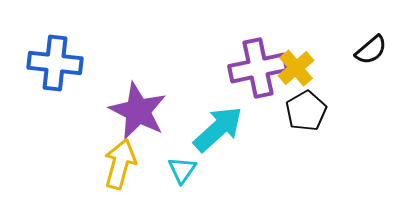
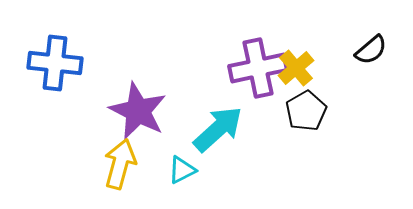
cyan triangle: rotated 28 degrees clockwise
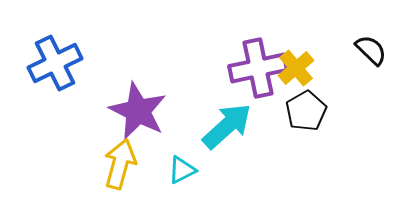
black semicircle: rotated 96 degrees counterclockwise
blue cross: rotated 32 degrees counterclockwise
cyan arrow: moved 9 px right, 3 px up
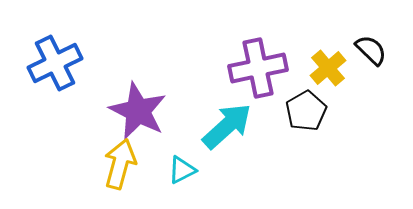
yellow cross: moved 32 px right
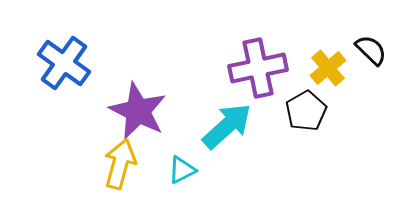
blue cross: moved 9 px right; rotated 28 degrees counterclockwise
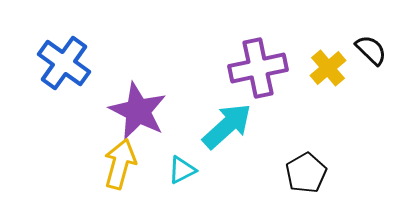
black pentagon: moved 62 px down
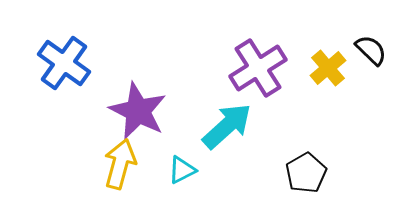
purple cross: rotated 20 degrees counterclockwise
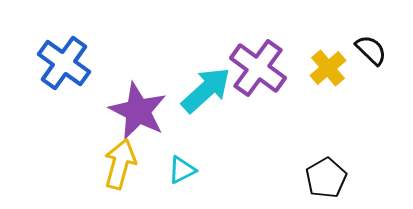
purple cross: rotated 22 degrees counterclockwise
cyan arrow: moved 21 px left, 36 px up
black pentagon: moved 20 px right, 5 px down
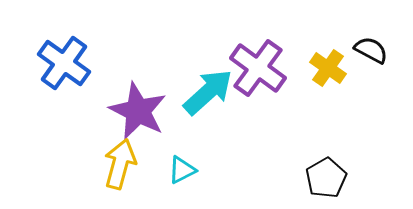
black semicircle: rotated 16 degrees counterclockwise
yellow cross: rotated 15 degrees counterclockwise
cyan arrow: moved 2 px right, 2 px down
